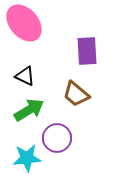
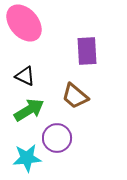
brown trapezoid: moved 1 px left, 2 px down
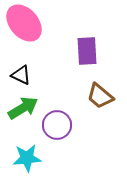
black triangle: moved 4 px left, 1 px up
brown trapezoid: moved 25 px right
green arrow: moved 6 px left, 2 px up
purple circle: moved 13 px up
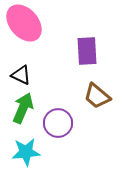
brown trapezoid: moved 3 px left
green arrow: rotated 36 degrees counterclockwise
purple circle: moved 1 px right, 2 px up
cyan star: moved 1 px left, 6 px up
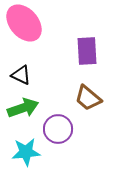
brown trapezoid: moved 9 px left, 2 px down
green arrow: rotated 48 degrees clockwise
purple circle: moved 6 px down
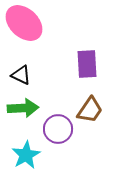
pink ellipse: rotated 6 degrees counterclockwise
purple rectangle: moved 13 px down
brown trapezoid: moved 2 px right, 12 px down; rotated 96 degrees counterclockwise
green arrow: rotated 16 degrees clockwise
cyan star: moved 3 px down; rotated 24 degrees counterclockwise
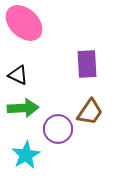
black triangle: moved 3 px left
brown trapezoid: moved 2 px down
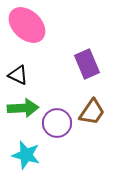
pink ellipse: moved 3 px right, 2 px down
purple rectangle: rotated 20 degrees counterclockwise
brown trapezoid: moved 2 px right
purple circle: moved 1 px left, 6 px up
cyan star: rotated 28 degrees counterclockwise
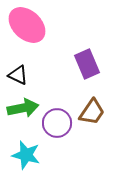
green arrow: rotated 8 degrees counterclockwise
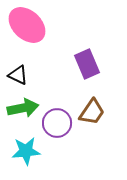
cyan star: moved 4 px up; rotated 20 degrees counterclockwise
